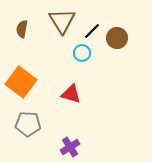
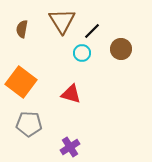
brown circle: moved 4 px right, 11 px down
gray pentagon: moved 1 px right
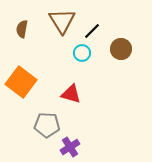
gray pentagon: moved 18 px right, 1 px down
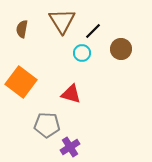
black line: moved 1 px right
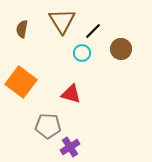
gray pentagon: moved 1 px right, 1 px down
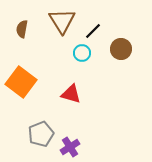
gray pentagon: moved 7 px left, 8 px down; rotated 25 degrees counterclockwise
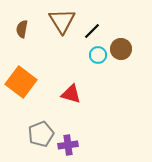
black line: moved 1 px left
cyan circle: moved 16 px right, 2 px down
purple cross: moved 2 px left, 2 px up; rotated 24 degrees clockwise
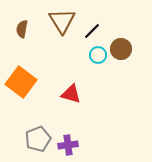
gray pentagon: moved 3 px left, 5 px down
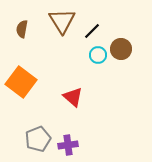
red triangle: moved 2 px right, 3 px down; rotated 25 degrees clockwise
